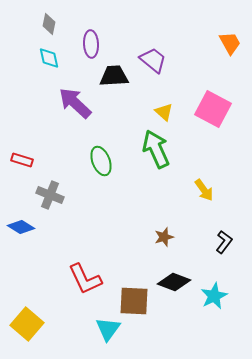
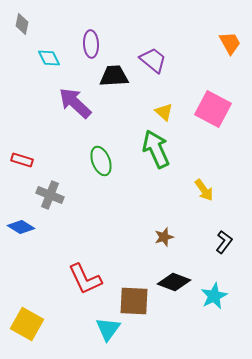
gray diamond: moved 27 px left
cyan diamond: rotated 15 degrees counterclockwise
yellow square: rotated 12 degrees counterclockwise
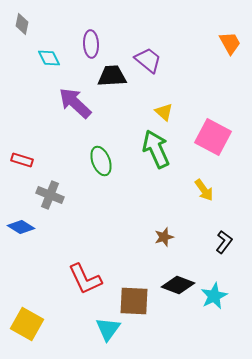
purple trapezoid: moved 5 px left
black trapezoid: moved 2 px left
pink square: moved 28 px down
black diamond: moved 4 px right, 3 px down
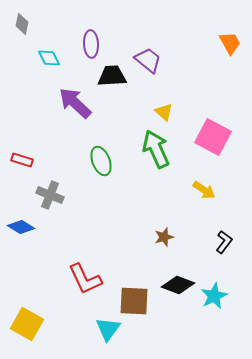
yellow arrow: rotated 20 degrees counterclockwise
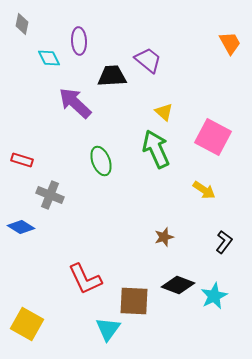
purple ellipse: moved 12 px left, 3 px up
